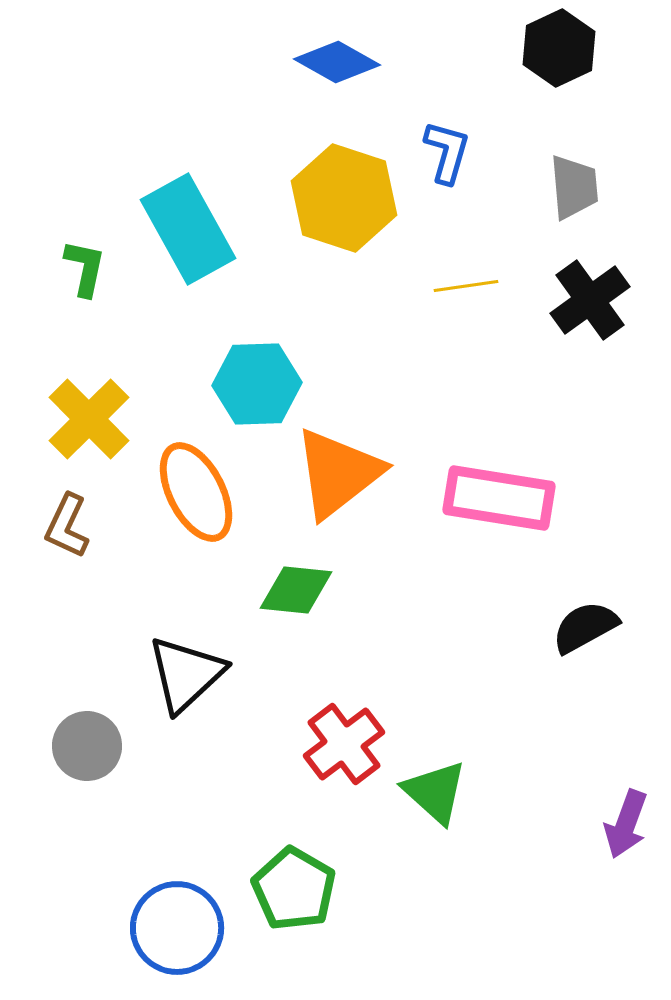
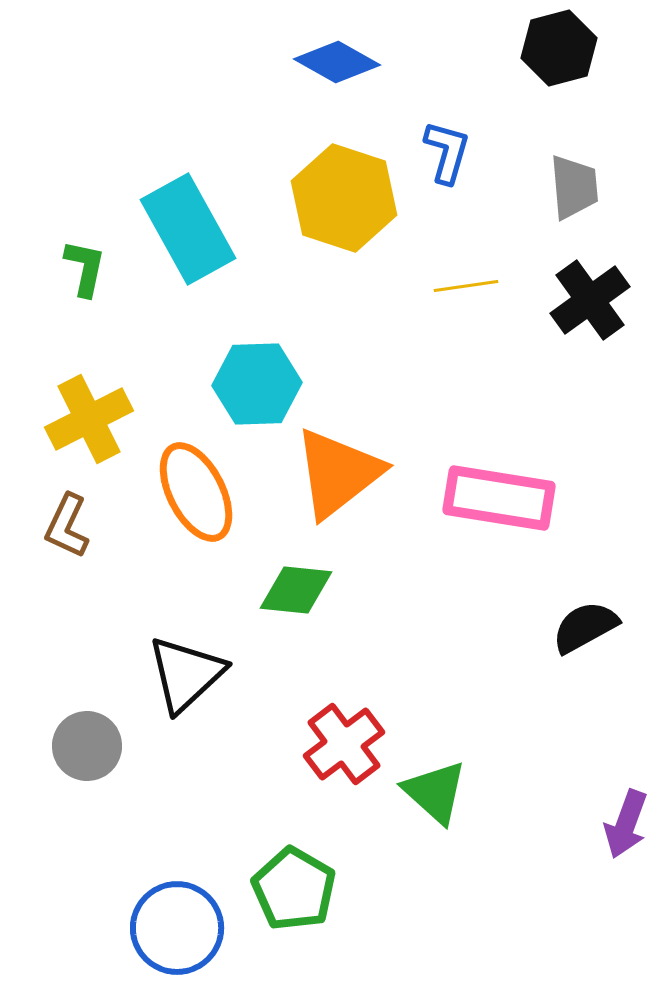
black hexagon: rotated 10 degrees clockwise
yellow cross: rotated 18 degrees clockwise
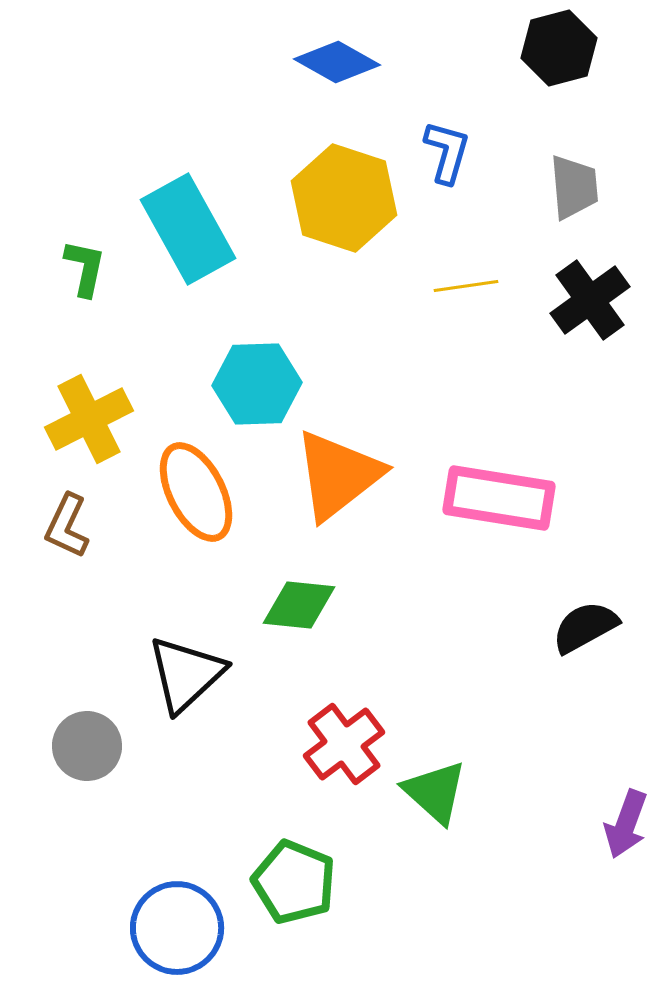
orange triangle: moved 2 px down
green diamond: moved 3 px right, 15 px down
green pentagon: moved 7 px up; rotated 8 degrees counterclockwise
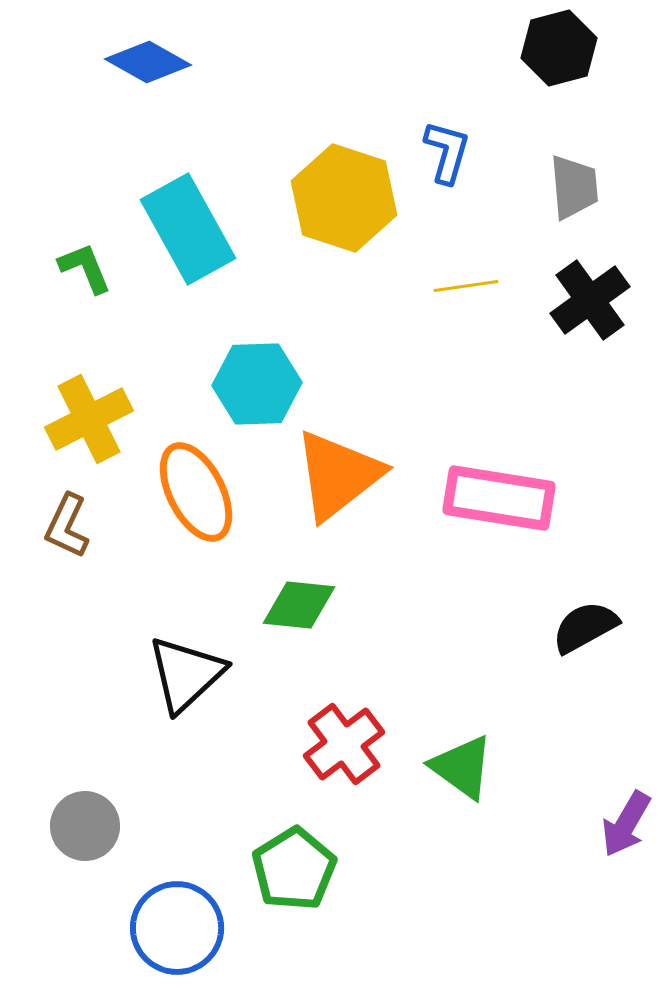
blue diamond: moved 189 px left
green L-shape: rotated 34 degrees counterclockwise
gray circle: moved 2 px left, 80 px down
green triangle: moved 27 px right, 25 px up; rotated 6 degrees counterclockwise
purple arrow: rotated 10 degrees clockwise
green pentagon: moved 13 px up; rotated 18 degrees clockwise
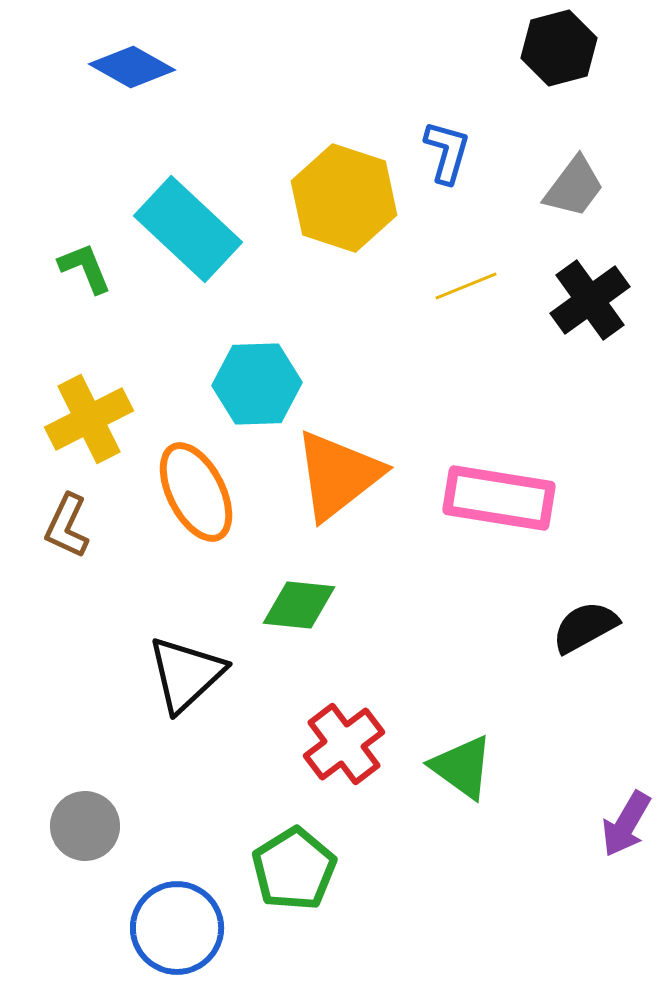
blue diamond: moved 16 px left, 5 px down
gray trapezoid: rotated 42 degrees clockwise
cyan rectangle: rotated 18 degrees counterclockwise
yellow line: rotated 14 degrees counterclockwise
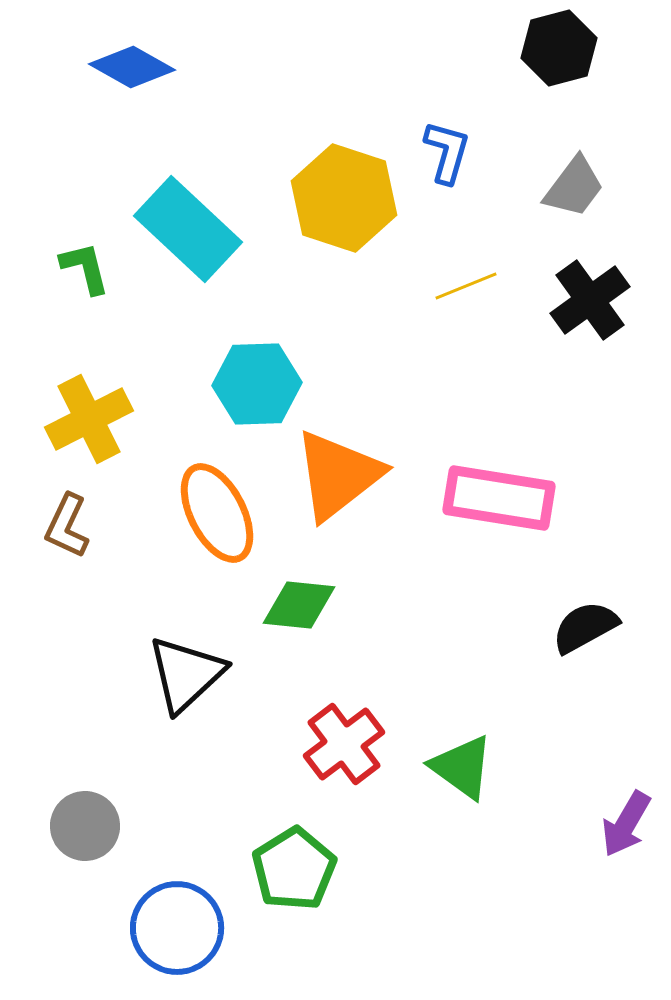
green L-shape: rotated 8 degrees clockwise
orange ellipse: moved 21 px right, 21 px down
